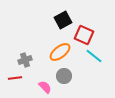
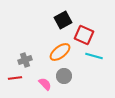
cyan line: rotated 24 degrees counterclockwise
pink semicircle: moved 3 px up
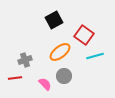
black square: moved 9 px left
red square: rotated 12 degrees clockwise
cyan line: moved 1 px right; rotated 30 degrees counterclockwise
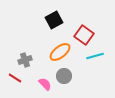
red line: rotated 40 degrees clockwise
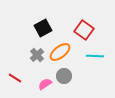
black square: moved 11 px left, 8 px down
red square: moved 5 px up
cyan line: rotated 18 degrees clockwise
gray cross: moved 12 px right, 5 px up; rotated 24 degrees counterclockwise
pink semicircle: rotated 80 degrees counterclockwise
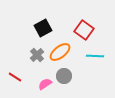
red line: moved 1 px up
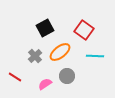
black square: moved 2 px right
gray cross: moved 2 px left, 1 px down
gray circle: moved 3 px right
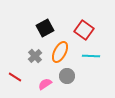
orange ellipse: rotated 25 degrees counterclockwise
cyan line: moved 4 px left
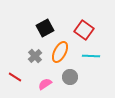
gray circle: moved 3 px right, 1 px down
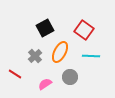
red line: moved 3 px up
